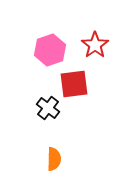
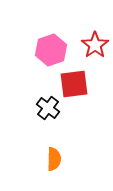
pink hexagon: moved 1 px right
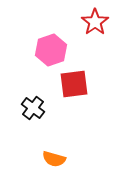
red star: moved 23 px up
black cross: moved 15 px left
orange semicircle: rotated 105 degrees clockwise
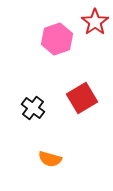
pink hexagon: moved 6 px right, 11 px up
red square: moved 8 px right, 14 px down; rotated 24 degrees counterclockwise
orange semicircle: moved 4 px left
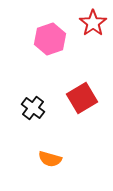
red star: moved 2 px left, 1 px down
pink hexagon: moved 7 px left
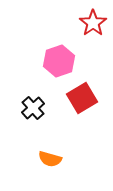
pink hexagon: moved 9 px right, 22 px down
black cross: rotated 10 degrees clockwise
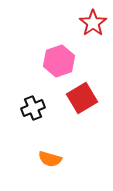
black cross: rotated 20 degrees clockwise
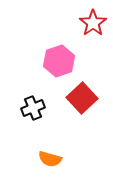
red square: rotated 12 degrees counterclockwise
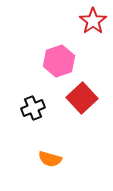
red star: moved 2 px up
